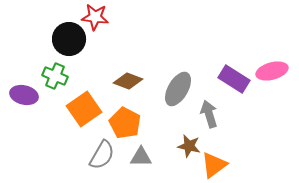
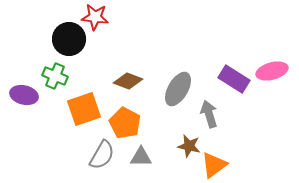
orange square: rotated 16 degrees clockwise
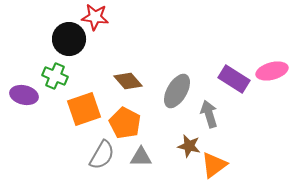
brown diamond: rotated 28 degrees clockwise
gray ellipse: moved 1 px left, 2 px down
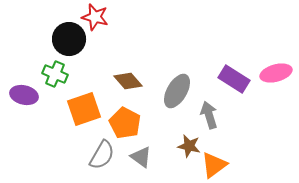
red star: rotated 8 degrees clockwise
pink ellipse: moved 4 px right, 2 px down
green cross: moved 2 px up
gray arrow: moved 1 px down
gray triangle: rotated 35 degrees clockwise
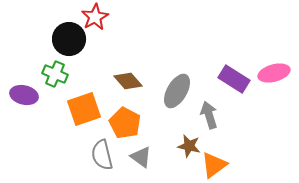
red star: rotated 28 degrees clockwise
pink ellipse: moved 2 px left
gray semicircle: rotated 136 degrees clockwise
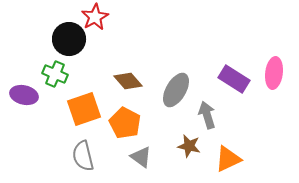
pink ellipse: rotated 68 degrees counterclockwise
gray ellipse: moved 1 px left, 1 px up
gray arrow: moved 2 px left
gray semicircle: moved 19 px left, 1 px down
orange triangle: moved 14 px right, 6 px up; rotated 12 degrees clockwise
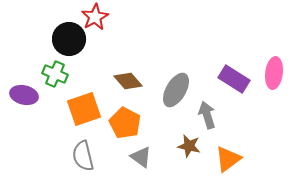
orange triangle: rotated 12 degrees counterclockwise
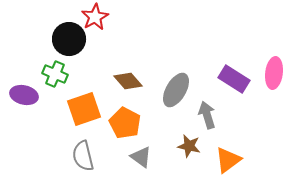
orange triangle: moved 1 px down
